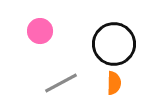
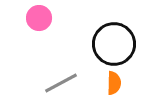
pink circle: moved 1 px left, 13 px up
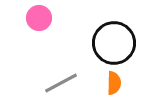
black circle: moved 1 px up
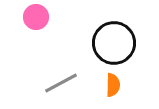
pink circle: moved 3 px left, 1 px up
orange semicircle: moved 1 px left, 2 px down
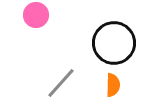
pink circle: moved 2 px up
gray line: rotated 20 degrees counterclockwise
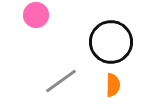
black circle: moved 3 px left, 1 px up
gray line: moved 2 px up; rotated 12 degrees clockwise
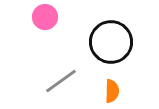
pink circle: moved 9 px right, 2 px down
orange semicircle: moved 1 px left, 6 px down
